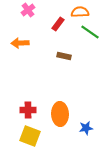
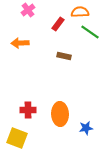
yellow square: moved 13 px left, 2 px down
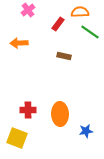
orange arrow: moved 1 px left
blue star: moved 3 px down
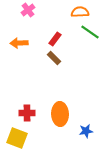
red rectangle: moved 3 px left, 15 px down
brown rectangle: moved 10 px left, 2 px down; rotated 32 degrees clockwise
red cross: moved 1 px left, 3 px down
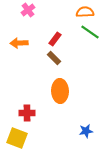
orange semicircle: moved 5 px right
orange ellipse: moved 23 px up
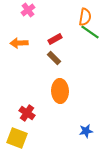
orange semicircle: moved 5 px down; rotated 102 degrees clockwise
red rectangle: rotated 24 degrees clockwise
red cross: rotated 35 degrees clockwise
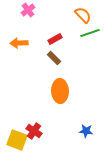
orange semicircle: moved 2 px left, 2 px up; rotated 54 degrees counterclockwise
green line: moved 1 px down; rotated 54 degrees counterclockwise
red cross: moved 7 px right, 18 px down
blue star: rotated 16 degrees clockwise
yellow square: moved 2 px down
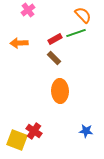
green line: moved 14 px left
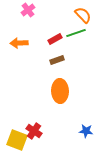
brown rectangle: moved 3 px right, 2 px down; rotated 64 degrees counterclockwise
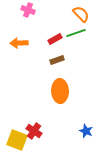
pink cross: rotated 32 degrees counterclockwise
orange semicircle: moved 2 px left, 1 px up
blue star: rotated 16 degrees clockwise
